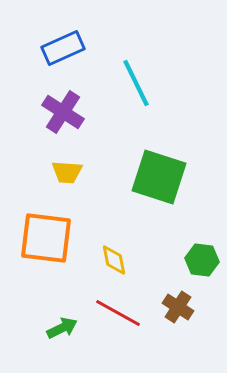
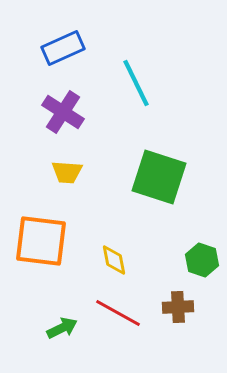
orange square: moved 5 px left, 3 px down
green hexagon: rotated 12 degrees clockwise
brown cross: rotated 36 degrees counterclockwise
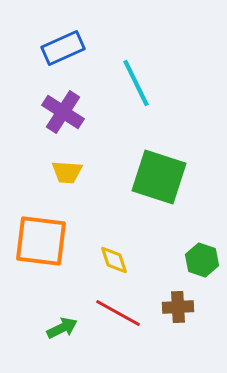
yellow diamond: rotated 8 degrees counterclockwise
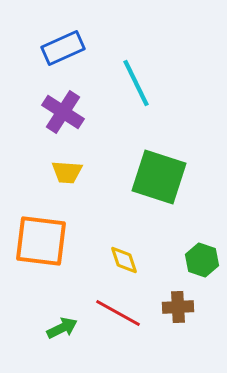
yellow diamond: moved 10 px right
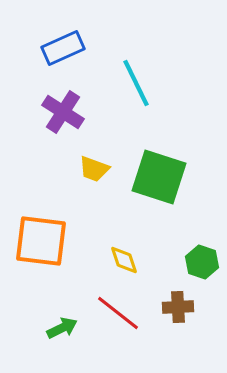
yellow trapezoid: moved 27 px right, 3 px up; rotated 16 degrees clockwise
green hexagon: moved 2 px down
red line: rotated 9 degrees clockwise
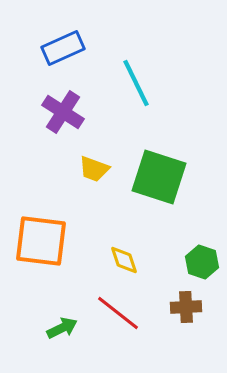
brown cross: moved 8 px right
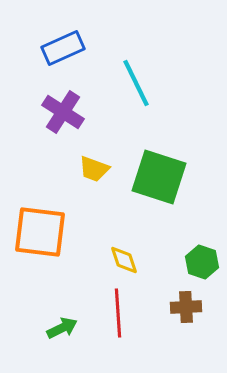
orange square: moved 1 px left, 9 px up
red line: rotated 48 degrees clockwise
